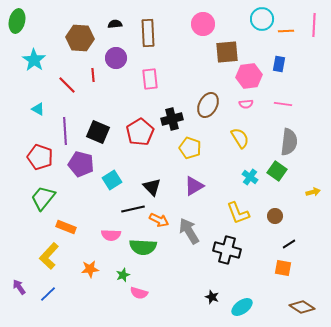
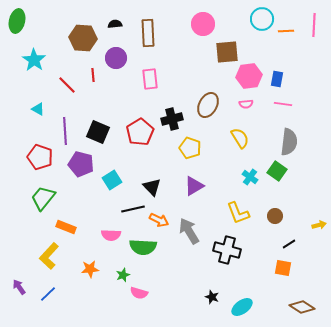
brown hexagon at (80, 38): moved 3 px right
blue rectangle at (279, 64): moved 2 px left, 15 px down
yellow arrow at (313, 192): moved 6 px right, 33 px down
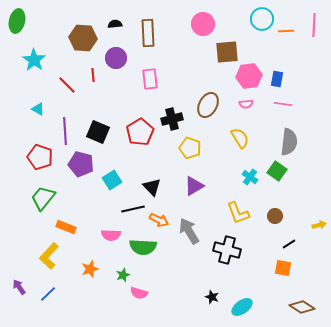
orange star at (90, 269): rotated 12 degrees counterclockwise
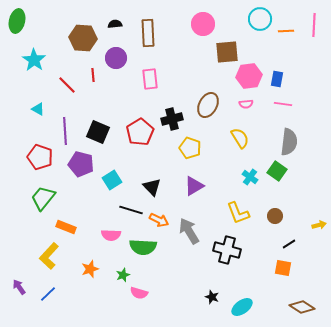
cyan circle at (262, 19): moved 2 px left
black line at (133, 209): moved 2 px left, 1 px down; rotated 30 degrees clockwise
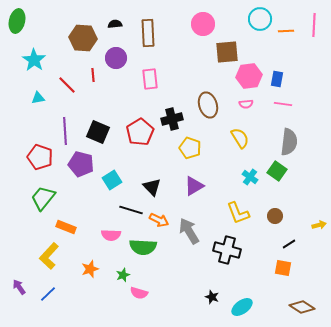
brown ellipse at (208, 105): rotated 45 degrees counterclockwise
cyan triangle at (38, 109): moved 11 px up; rotated 40 degrees counterclockwise
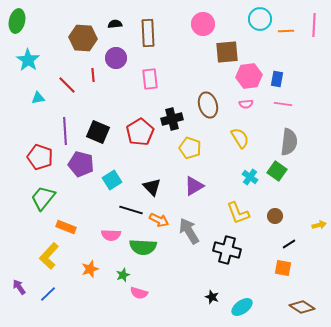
cyan star at (34, 60): moved 6 px left
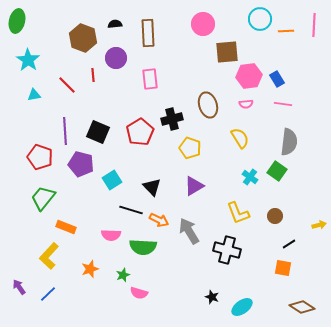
brown hexagon at (83, 38): rotated 16 degrees clockwise
blue rectangle at (277, 79): rotated 42 degrees counterclockwise
cyan triangle at (38, 98): moved 4 px left, 3 px up
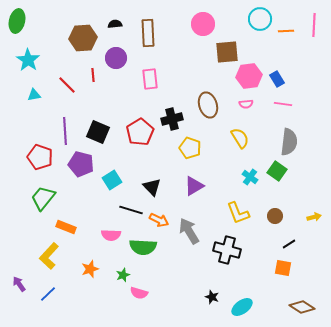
brown hexagon at (83, 38): rotated 24 degrees counterclockwise
yellow arrow at (319, 225): moved 5 px left, 8 px up
purple arrow at (19, 287): moved 3 px up
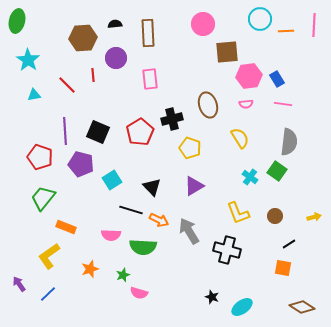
yellow L-shape at (49, 256): rotated 12 degrees clockwise
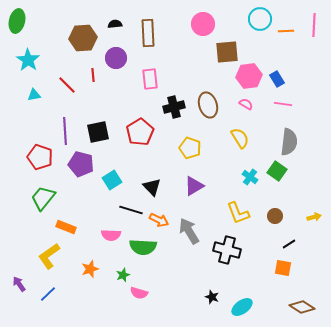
pink semicircle at (246, 104): rotated 144 degrees counterclockwise
black cross at (172, 119): moved 2 px right, 12 px up
black square at (98, 132): rotated 35 degrees counterclockwise
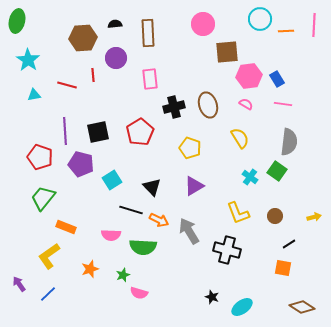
red line at (67, 85): rotated 30 degrees counterclockwise
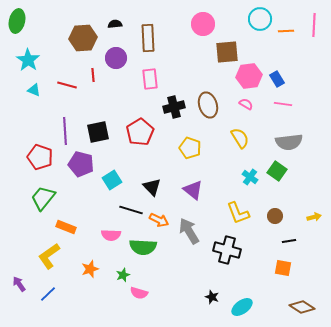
brown rectangle at (148, 33): moved 5 px down
cyan triangle at (34, 95): moved 5 px up; rotated 32 degrees clockwise
gray semicircle at (289, 142): rotated 76 degrees clockwise
purple triangle at (194, 186): moved 1 px left, 4 px down; rotated 50 degrees counterclockwise
black line at (289, 244): moved 3 px up; rotated 24 degrees clockwise
